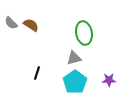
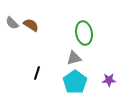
gray semicircle: moved 1 px right
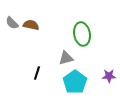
brown semicircle: rotated 21 degrees counterclockwise
green ellipse: moved 2 px left, 1 px down
gray triangle: moved 8 px left
purple star: moved 4 px up
